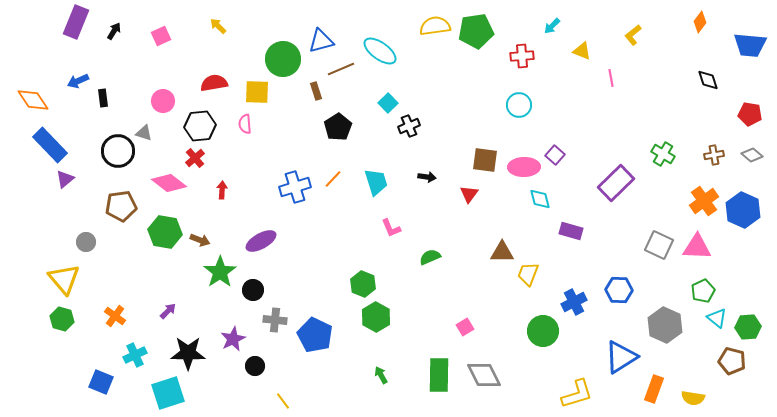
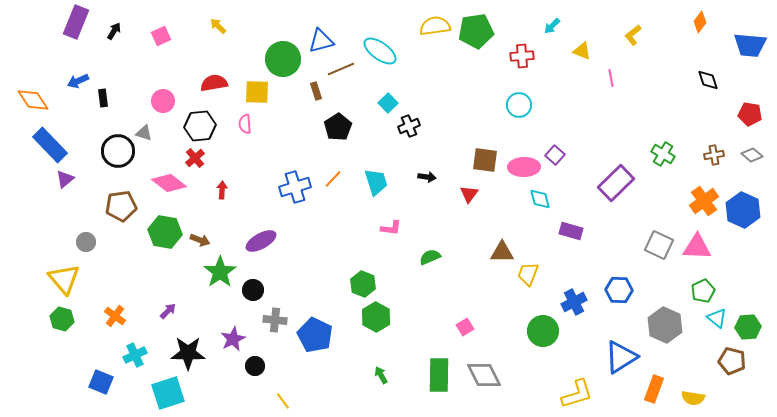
pink L-shape at (391, 228): rotated 60 degrees counterclockwise
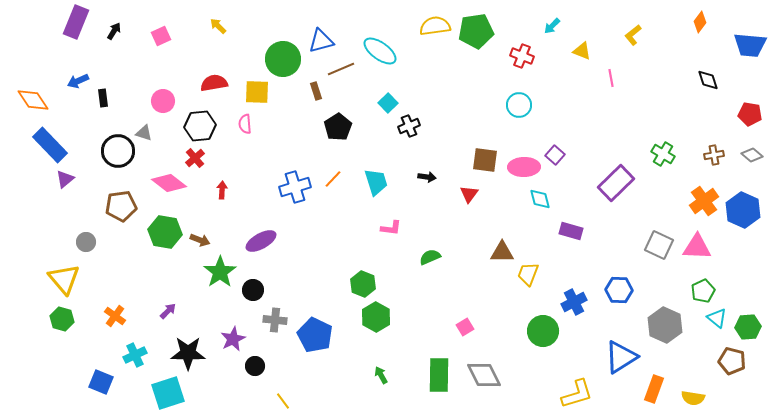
red cross at (522, 56): rotated 25 degrees clockwise
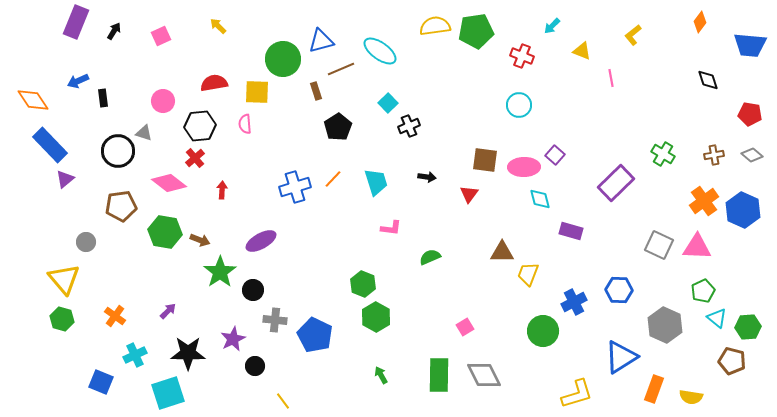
yellow semicircle at (693, 398): moved 2 px left, 1 px up
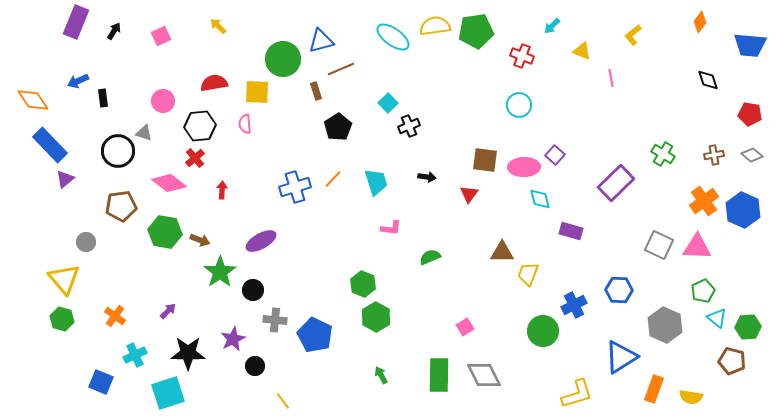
cyan ellipse at (380, 51): moved 13 px right, 14 px up
blue cross at (574, 302): moved 3 px down
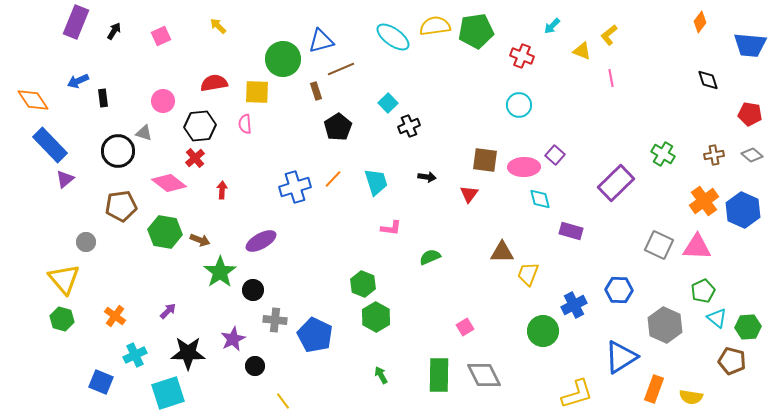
yellow L-shape at (633, 35): moved 24 px left
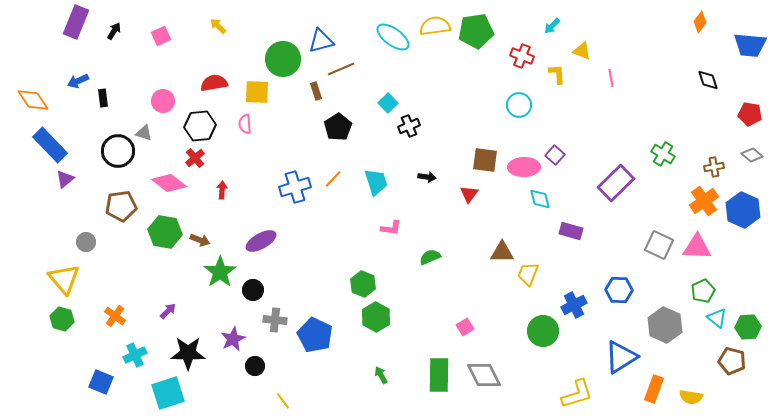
yellow L-shape at (609, 35): moved 52 px left, 39 px down; rotated 125 degrees clockwise
brown cross at (714, 155): moved 12 px down
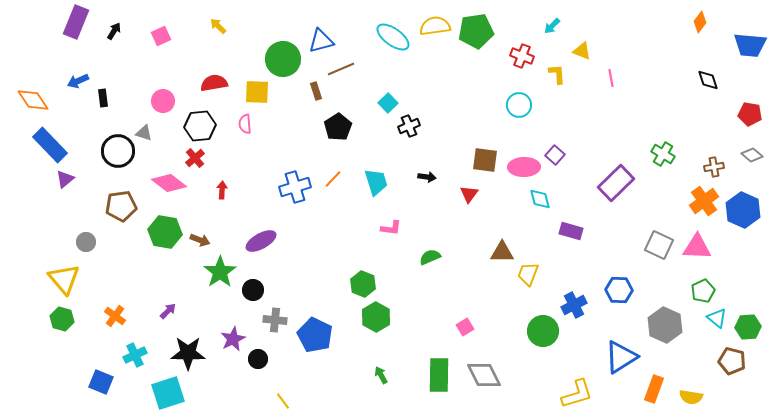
black circle at (255, 366): moved 3 px right, 7 px up
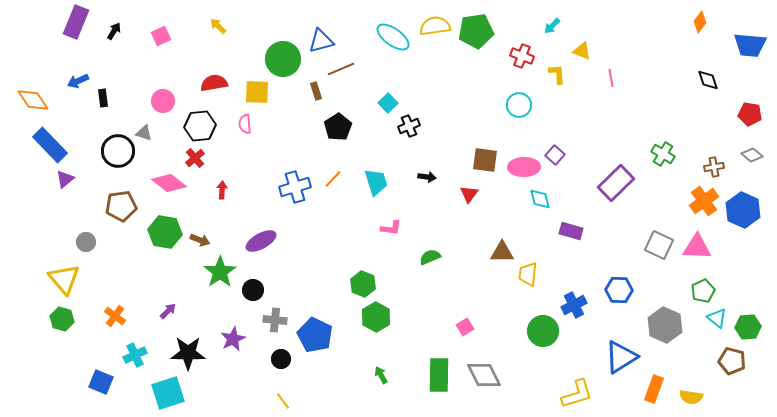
yellow trapezoid at (528, 274): rotated 15 degrees counterclockwise
black circle at (258, 359): moved 23 px right
